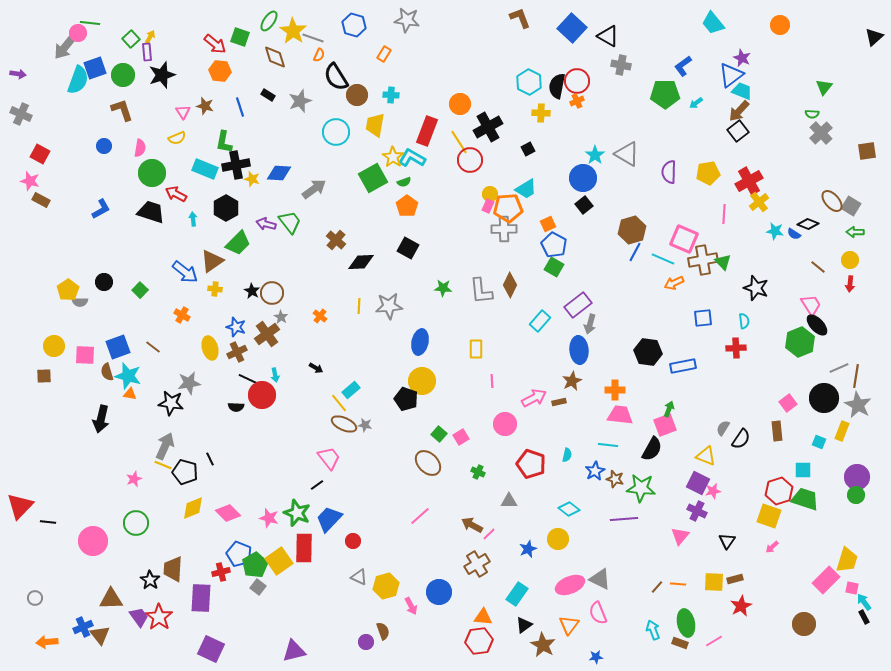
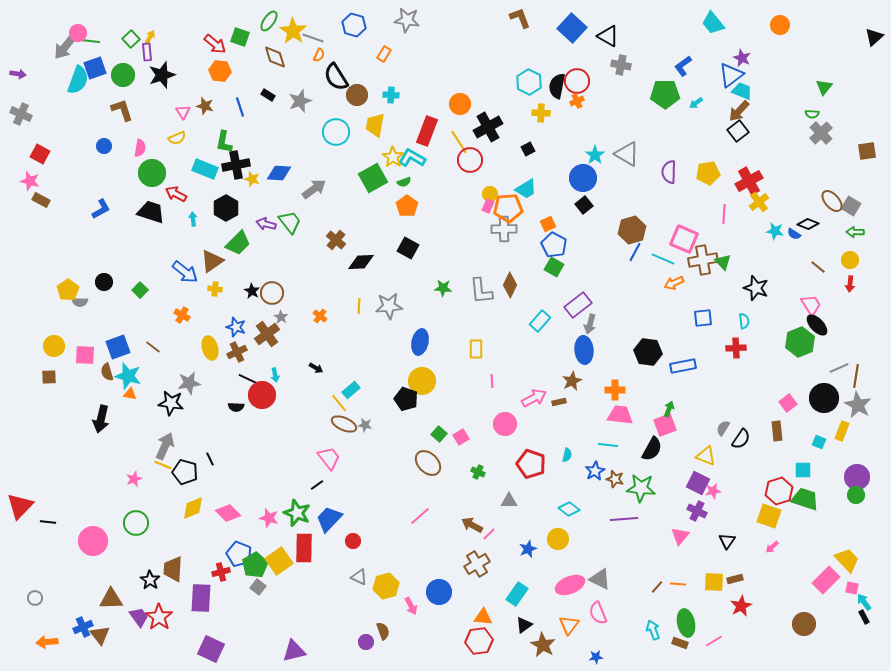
green line at (90, 23): moved 18 px down
blue ellipse at (579, 350): moved 5 px right
brown square at (44, 376): moved 5 px right, 1 px down
yellow trapezoid at (847, 560): rotated 60 degrees counterclockwise
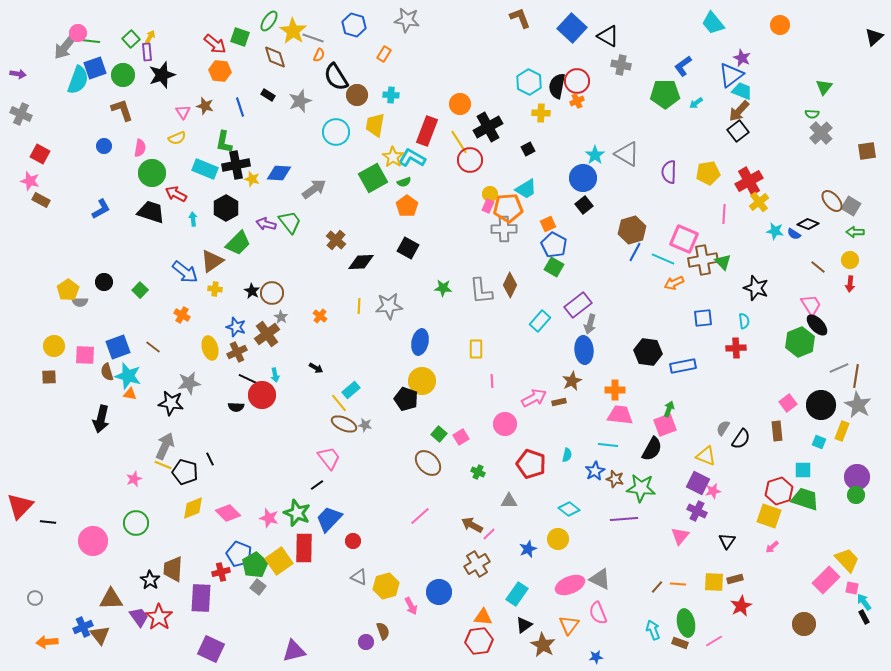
black circle at (824, 398): moved 3 px left, 7 px down
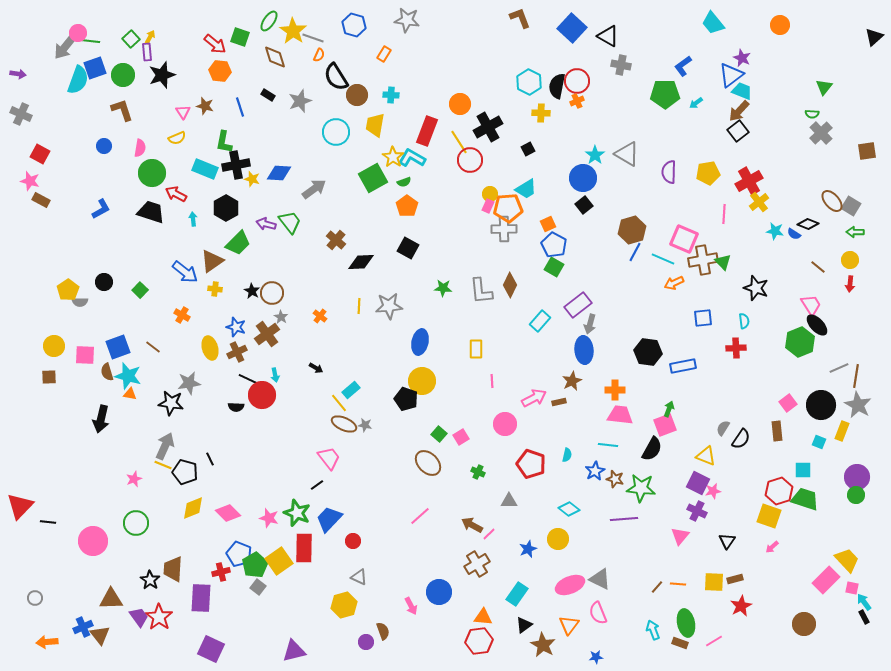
yellow hexagon at (386, 586): moved 42 px left, 19 px down
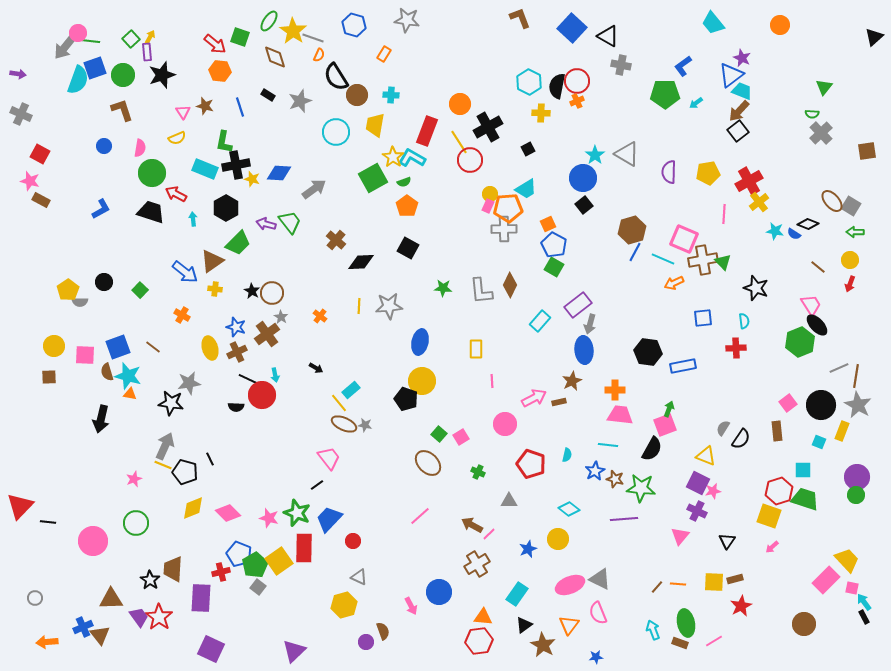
red arrow at (850, 284): rotated 14 degrees clockwise
purple triangle at (294, 651): rotated 30 degrees counterclockwise
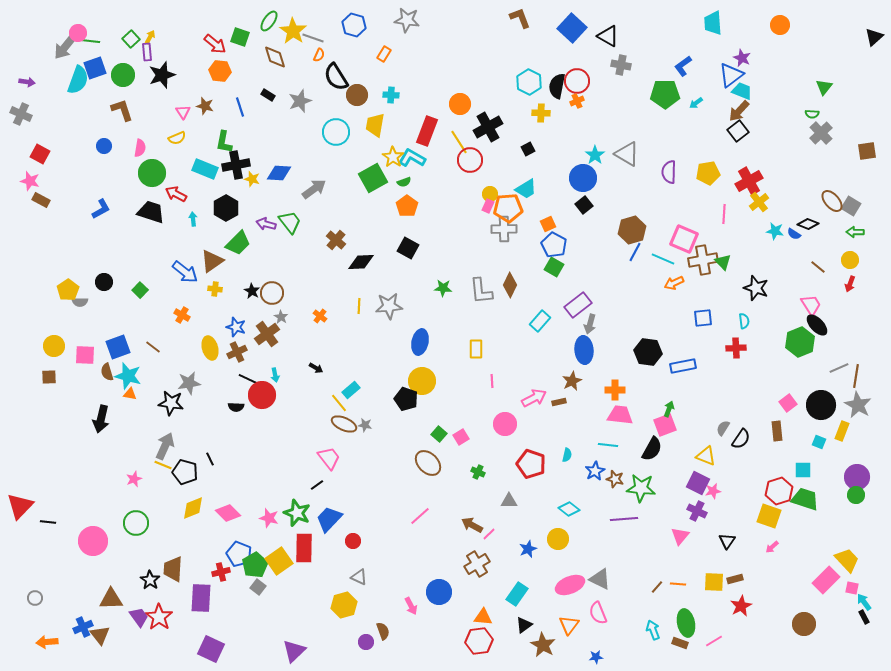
cyan trapezoid at (713, 23): rotated 35 degrees clockwise
purple arrow at (18, 74): moved 9 px right, 8 px down
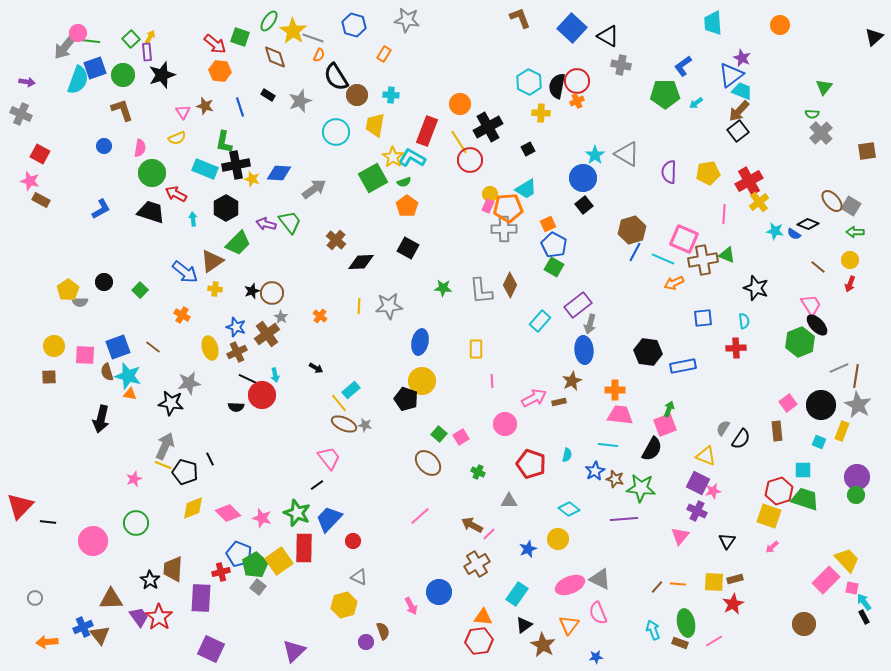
green triangle at (723, 262): moved 4 px right, 7 px up; rotated 24 degrees counterclockwise
black star at (252, 291): rotated 21 degrees clockwise
pink star at (269, 518): moved 7 px left
red star at (741, 606): moved 8 px left, 2 px up
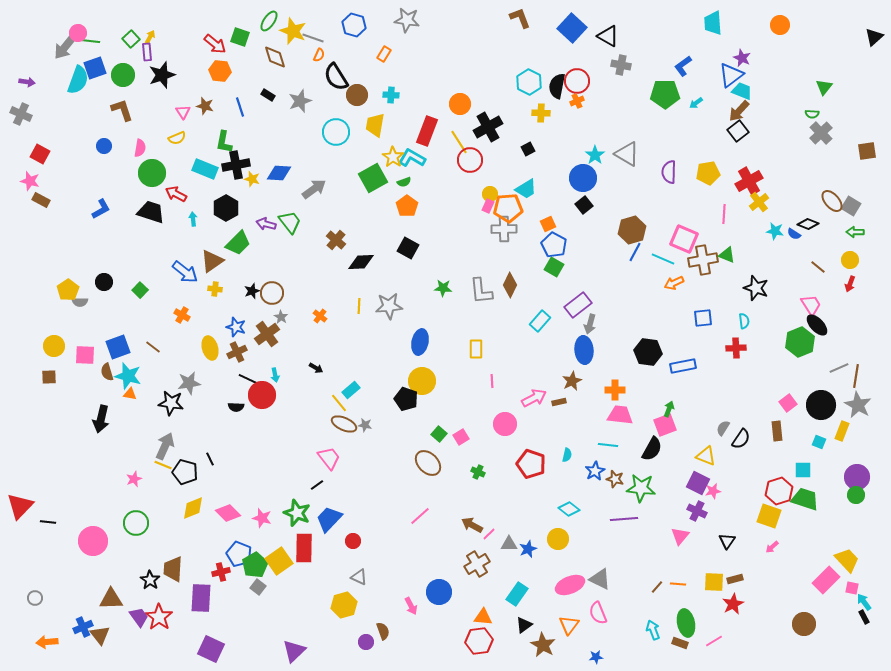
yellow star at (293, 31): rotated 12 degrees counterclockwise
gray triangle at (509, 501): moved 43 px down
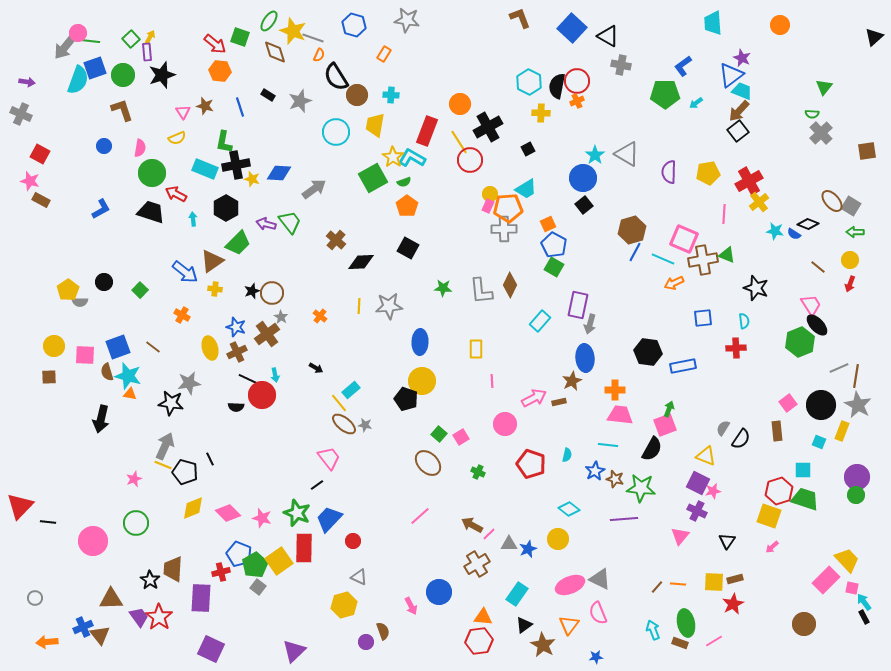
brown diamond at (275, 57): moved 5 px up
purple rectangle at (578, 305): rotated 40 degrees counterclockwise
blue ellipse at (420, 342): rotated 10 degrees counterclockwise
blue ellipse at (584, 350): moved 1 px right, 8 px down
brown ellipse at (344, 424): rotated 15 degrees clockwise
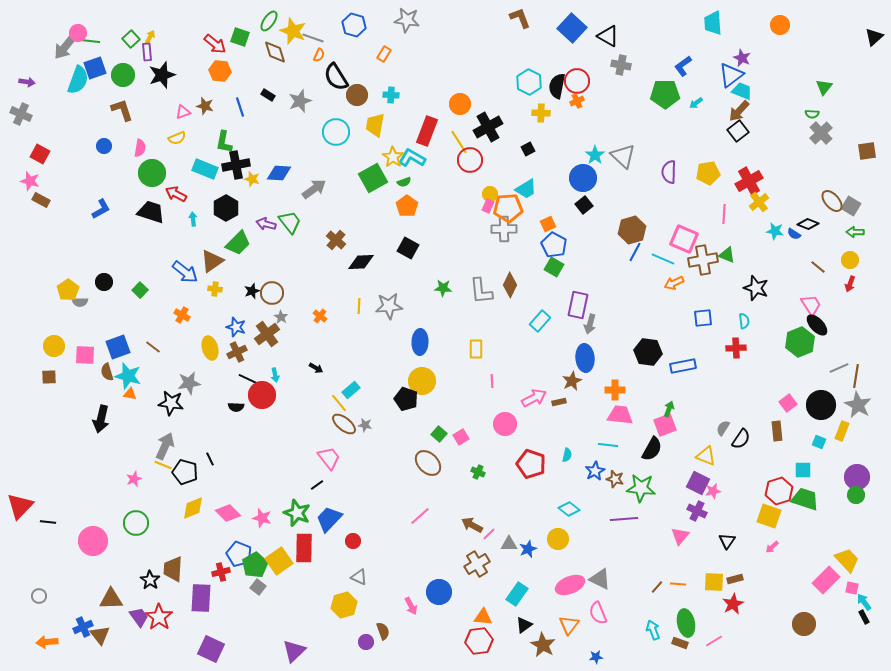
pink triangle at (183, 112): rotated 42 degrees clockwise
gray triangle at (627, 154): moved 4 px left, 2 px down; rotated 12 degrees clockwise
gray circle at (35, 598): moved 4 px right, 2 px up
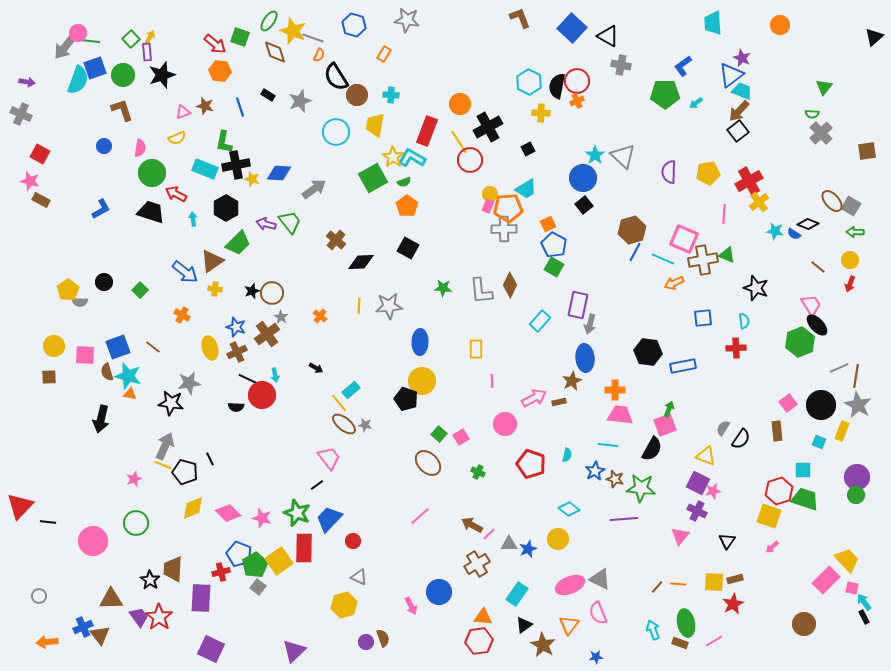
brown semicircle at (383, 631): moved 7 px down
